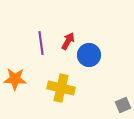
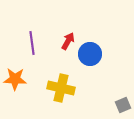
purple line: moved 9 px left
blue circle: moved 1 px right, 1 px up
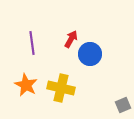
red arrow: moved 3 px right, 2 px up
orange star: moved 11 px right, 6 px down; rotated 25 degrees clockwise
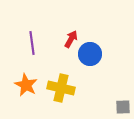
gray square: moved 2 px down; rotated 21 degrees clockwise
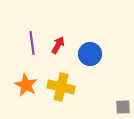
red arrow: moved 13 px left, 6 px down
yellow cross: moved 1 px up
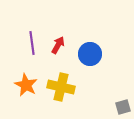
gray square: rotated 14 degrees counterclockwise
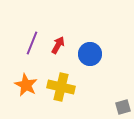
purple line: rotated 30 degrees clockwise
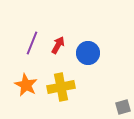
blue circle: moved 2 px left, 1 px up
yellow cross: rotated 24 degrees counterclockwise
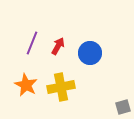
red arrow: moved 1 px down
blue circle: moved 2 px right
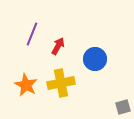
purple line: moved 9 px up
blue circle: moved 5 px right, 6 px down
yellow cross: moved 4 px up
